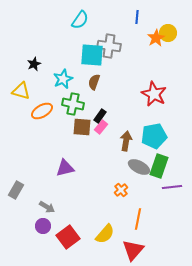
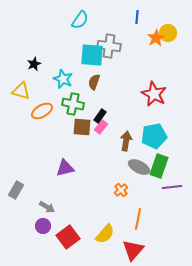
cyan star: rotated 24 degrees counterclockwise
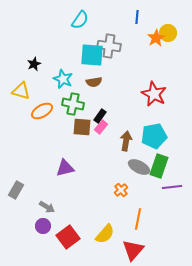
brown semicircle: rotated 119 degrees counterclockwise
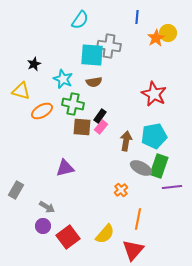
gray ellipse: moved 2 px right, 1 px down
